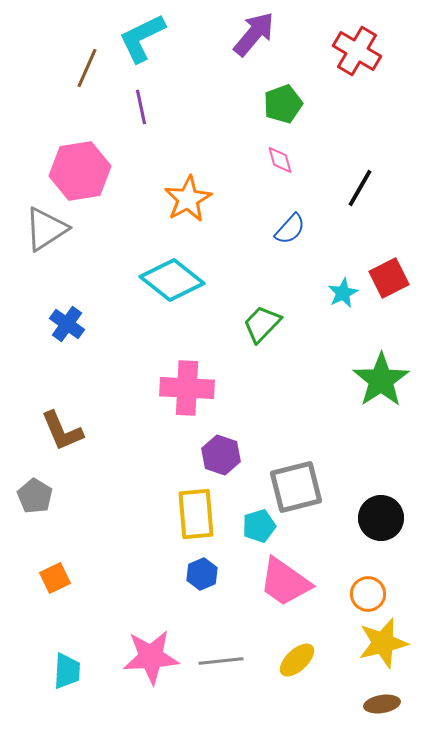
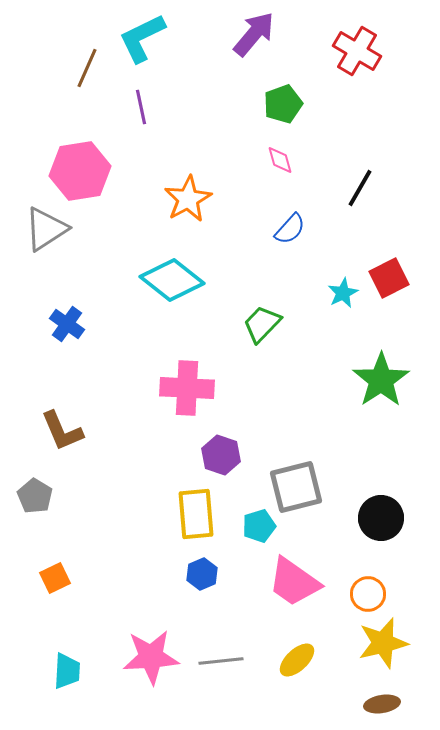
pink trapezoid: moved 9 px right
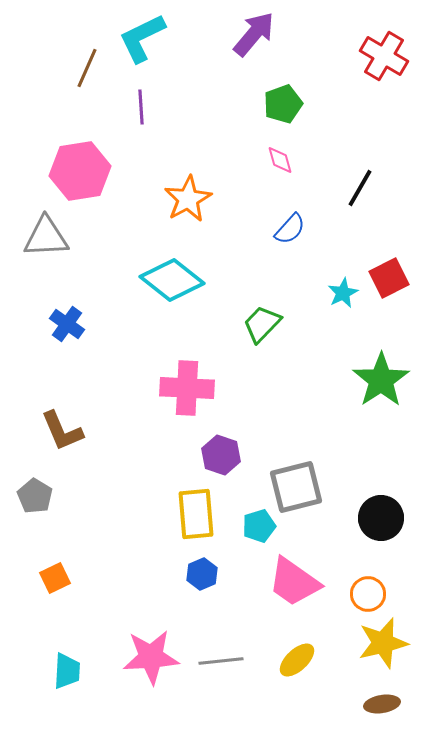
red cross: moved 27 px right, 5 px down
purple line: rotated 8 degrees clockwise
gray triangle: moved 8 px down; rotated 30 degrees clockwise
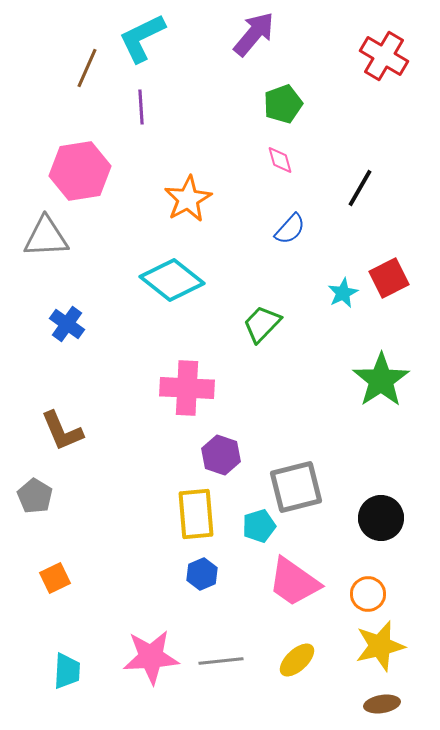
yellow star: moved 3 px left, 3 px down
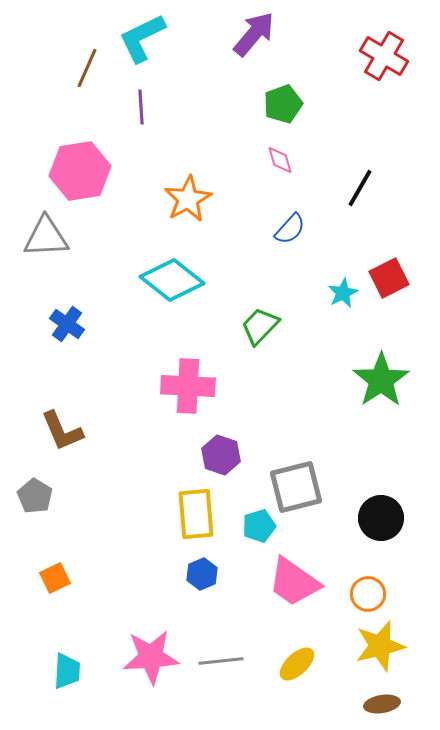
green trapezoid: moved 2 px left, 2 px down
pink cross: moved 1 px right, 2 px up
yellow ellipse: moved 4 px down
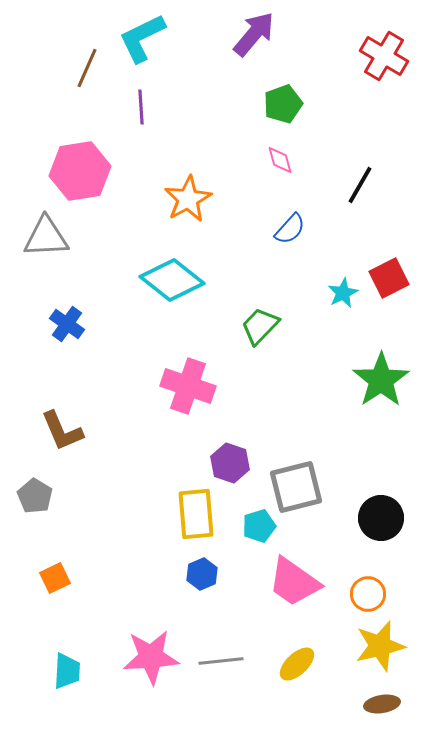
black line: moved 3 px up
pink cross: rotated 16 degrees clockwise
purple hexagon: moved 9 px right, 8 px down
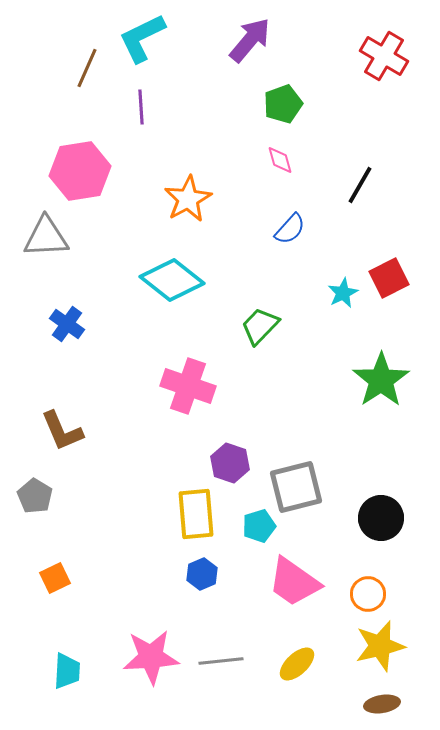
purple arrow: moved 4 px left, 6 px down
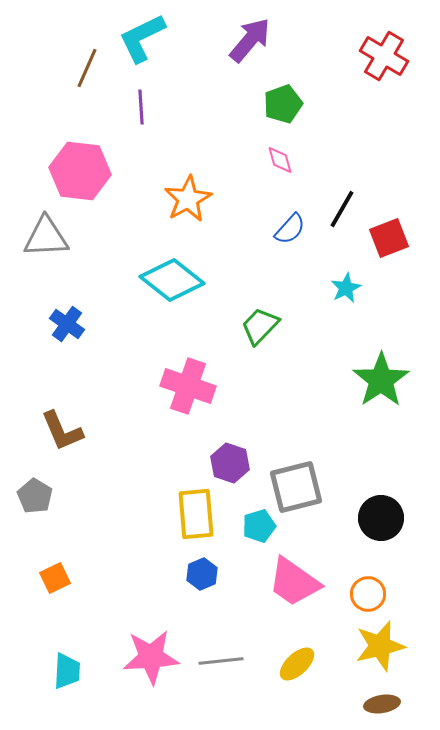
pink hexagon: rotated 16 degrees clockwise
black line: moved 18 px left, 24 px down
red square: moved 40 px up; rotated 6 degrees clockwise
cyan star: moved 3 px right, 5 px up
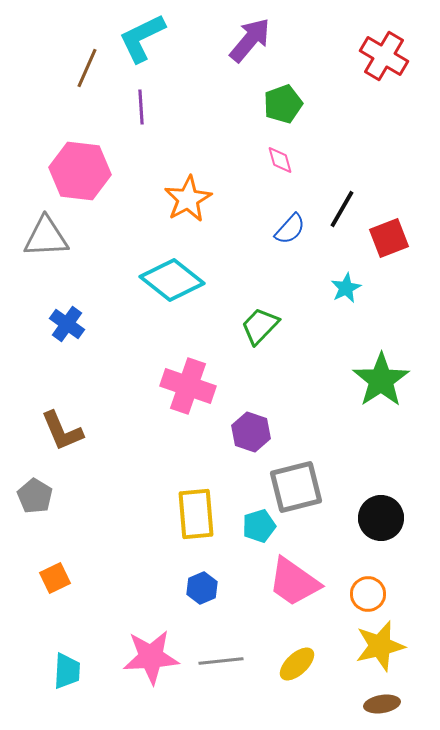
purple hexagon: moved 21 px right, 31 px up
blue hexagon: moved 14 px down
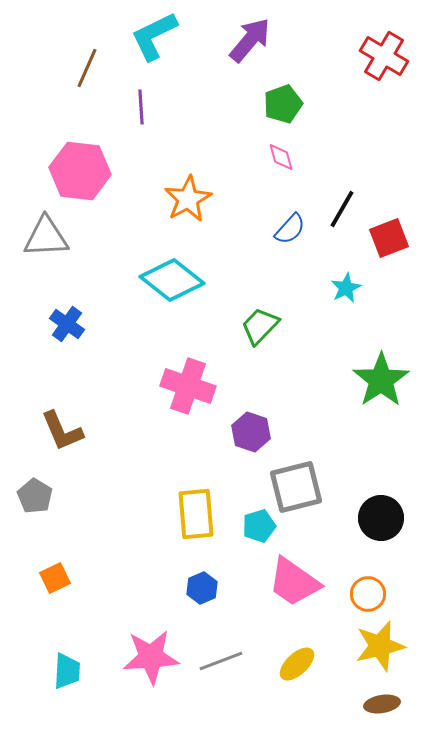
cyan L-shape: moved 12 px right, 2 px up
pink diamond: moved 1 px right, 3 px up
gray line: rotated 15 degrees counterclockwise
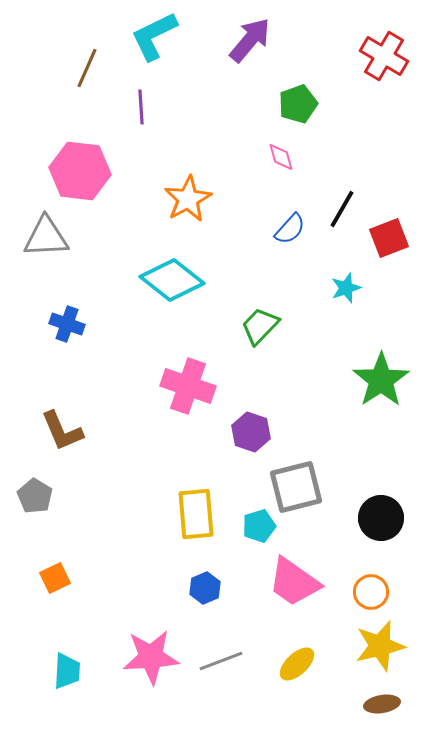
green pentagon: moved 15 px right
cyan star: rotated 8 degrees clockwise
blue cross: rotated 16 degrees counterclockwise
blue hexagon: moved 3 px right
orange circle: moved 3 px right, 2 px up
